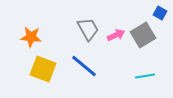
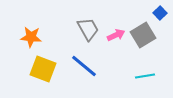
blue square: rotated 16 degrees clockwise
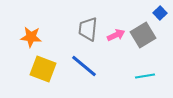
gray trapezoid: rotated 145 degrees counterclockwise
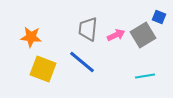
blue square: moved 1 px left, 4 px down; rotated 24 degrees counterclockwise
blue line: moved 2 px left, 4 px up
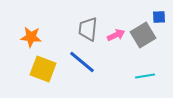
blue square: rotated 24 degrees counterclockwise
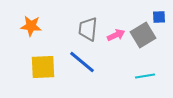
orange star: moved 11 px up
yellow square: moved 2 px up; rotated 24 degrees counterclockwise
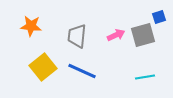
blue square: rotated 16 degrees counterclockwise
gray trapezoid: moved 11 px left, 7 px down
gray square: rotated 15 degrees clockwise
blue line: moved 9 px down; rotated 16 degrees counterclockwise
yellow square: rotated 36 degrees counterclockwise
cyan line: moved 1 px down
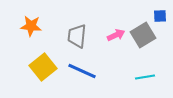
blue square: moved 1 px right, 1 px up; rotated 16 degrees clockwise
gray square: rotated 15 degrees counterclockwise
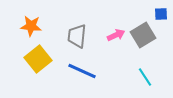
blue square: moved 1 px right, 2 px up
yellow square: moved 5 px left, 8 px up
cyan line: rotated 66 degrees clockwise
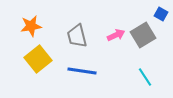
blue square: rotated 32 degrees clockwise
orange star: rotated 15 degrees counterclockwise
gray trapezoid: rotated 20 degrees counterclockwise
blue line: rotated 16 degrees counterclockwise
